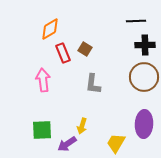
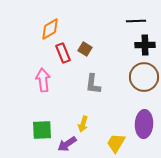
yellow arrow: moved 1 px right, 2 px up
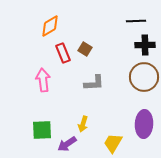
orange diamond: moved 3 px up
gray L-shape: moved 1 px right, 1 px up; rotated 100 degrees counterclockwise
yellow trapezoid: moved 3 px left
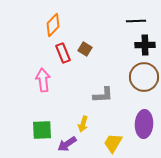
orange diamond: moved 3 px right, 1 px up; rotated 15 degrees counterclockwise
gray L-shape: moved 9 px right, 12 px down
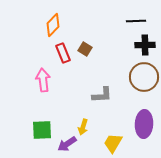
gray L-shape: moved 1 px left
yellow arrow: moved 3 px down
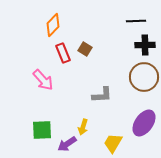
pink arrow: rotated 145 degrees clockwise
purple ellipse: moved 1 px up; rotated 32 degrees clockwise
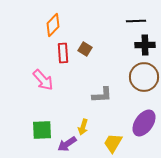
red rectangle: rotated 18 degrees clockwise
